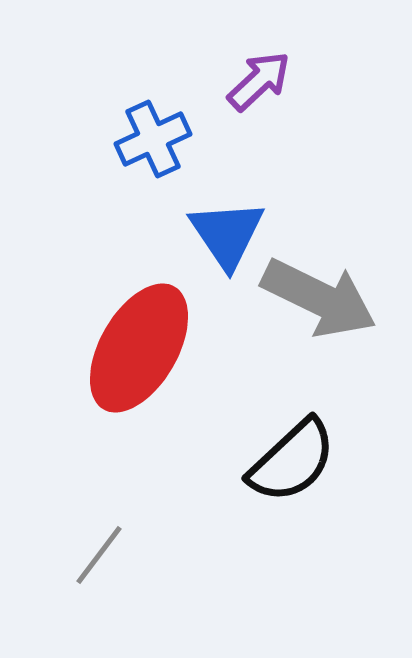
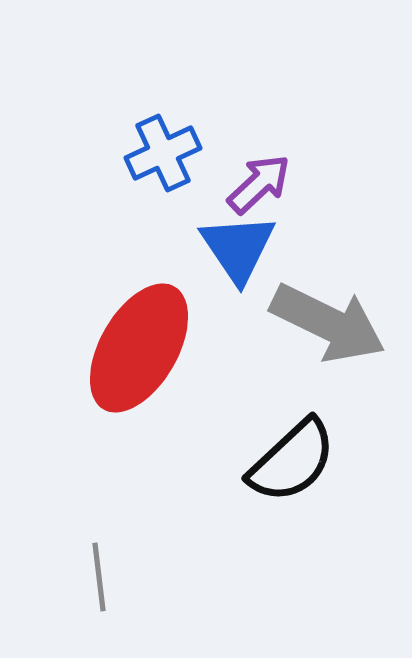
purple arrow: moved 103 px down
blue cross: moved 10 px right, 14 px down
blue triangle: moved 11 px right, 14 px down
gray arrow: moved 9 px right, 25 px down
gray line: moved 22 px down; rotated 44 degrees counterclockwise
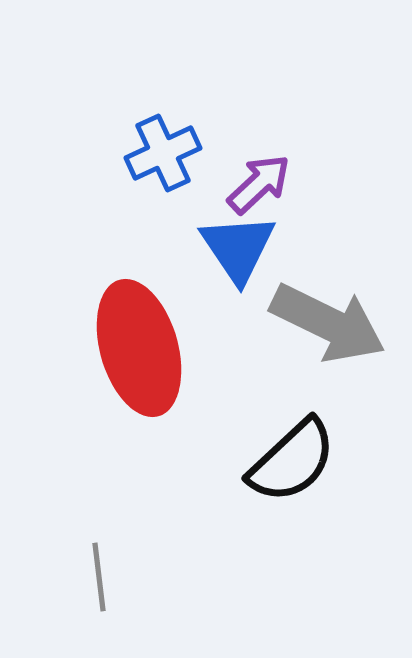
red ellipse: rotated 46 degrees counterclockwise
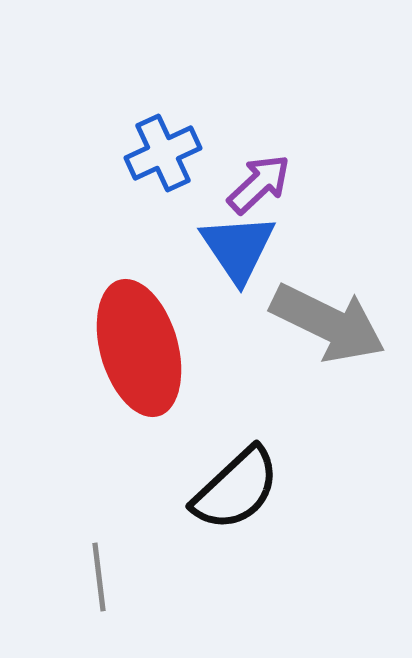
black semicircle: moved 56 px left, 28 px down
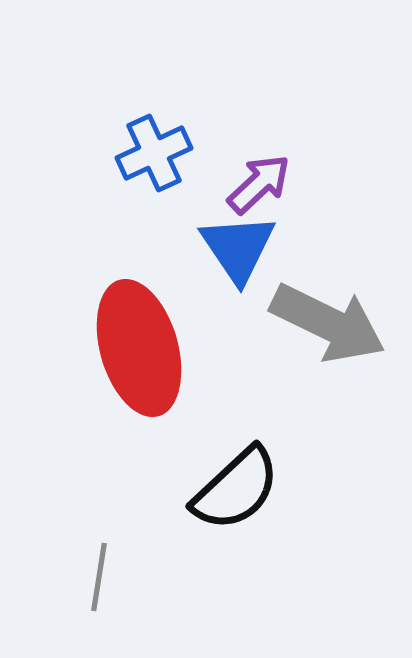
blue cross: moved 9 px left
gray line: rotated 16 degrees clockwise
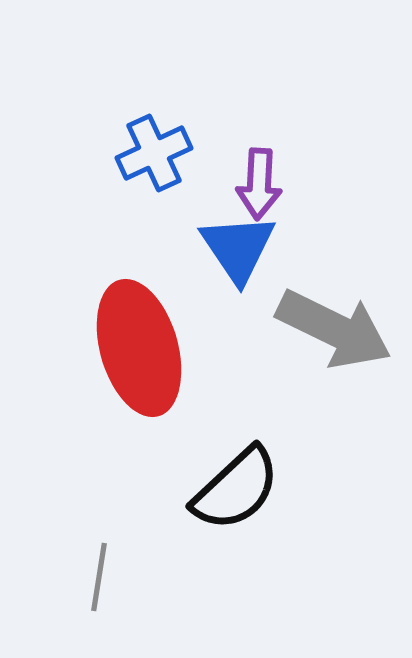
purple arrow: rotated 136 degrees clockwise
gray arrow: moved 6 px right, 6 px down
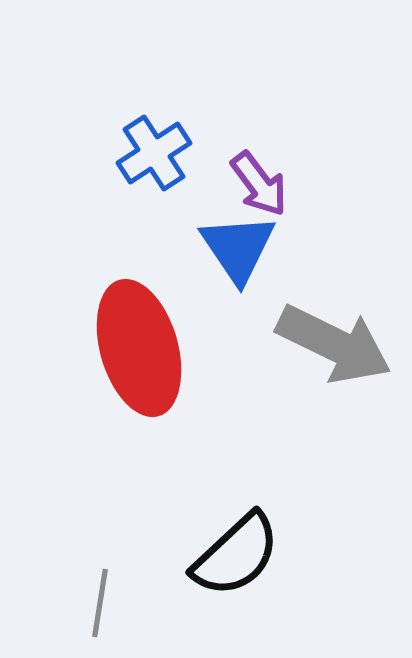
blue cross: rotated 8 degrees counterclockwise
purple arrow: rotated 40 degrees counterclockwise
gray arrow: moved 15 px down
black semicircle: moved 66 px down
gray line: moved 1 px right, 26 px down
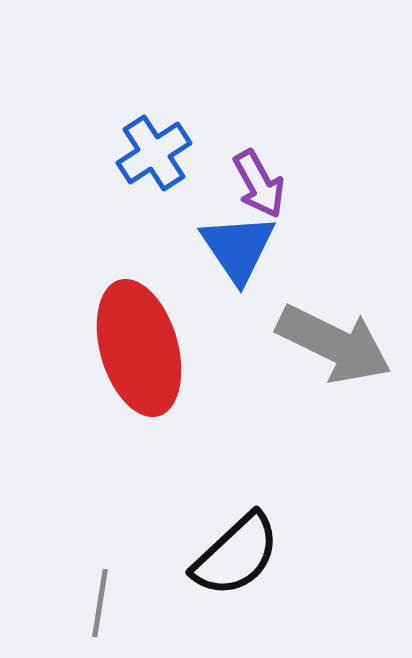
purple arrow: rotated 8 degrees clockwise
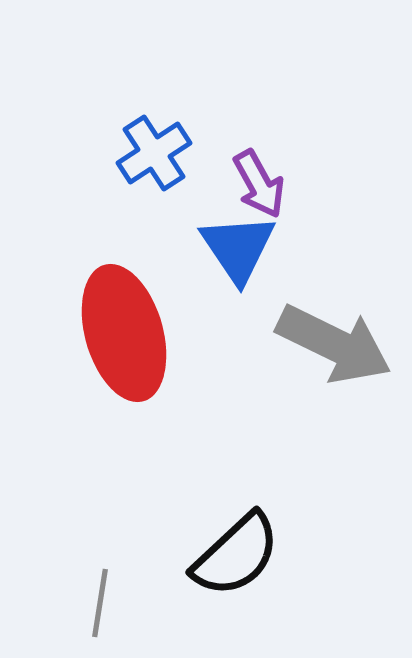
red ellipse: moved 15 px left, 15 px up
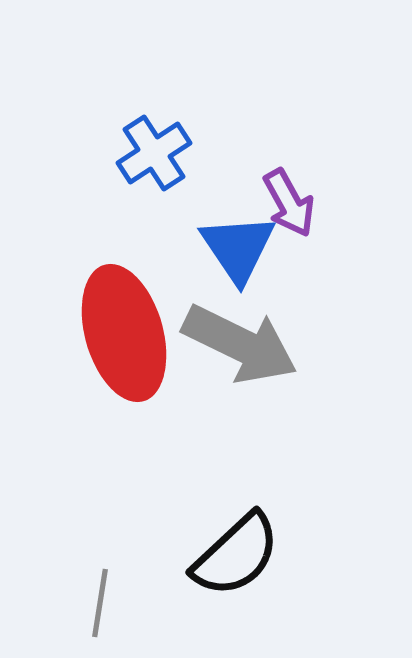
purple arrow: moved 30 px right, 19 px down
gray arrow: moved 94 px left
